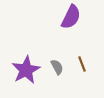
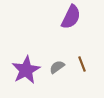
gray semicircle: rotated 98 degrees counterclockwise
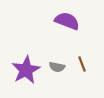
purple semicircle: moved 4 px left, 4 px down; rotated 95 degrees counterclockwise
gray semicircle: rotated 133 degrees counterclockwise
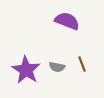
purple star: rotated 12 degrees counterclockwise
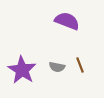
brown line: moved 2 px left, 1 px down
purple star: moved 4 px left
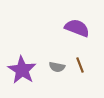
purple semicircle: moved 10 px right, 7 px down
